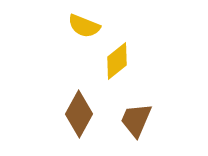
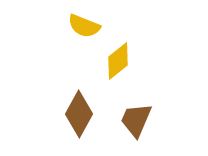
yellow diamond: moved 1 px right
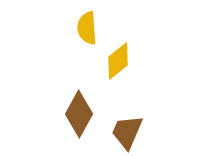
yellow semicircle: moved 3 px right, 2 px down; rotated 64 degrees clockwise
brown trapezoid: moved 9 px left, 12 px down
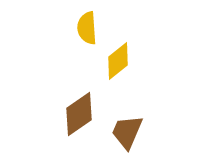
brown diamond: rotated 27 degrees clockwise
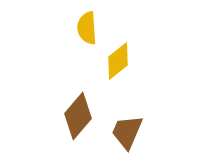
brown diamond: moved 1 px left, 2 px down; rotated 15 degrees counterclockwise
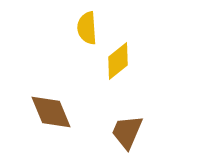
brown diamond: moved 27 px left, 4 px up; rotated 63 degrees counterclockwise
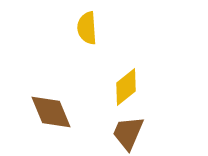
yellow diamond: moved 8 px right, 26 px down
brown trapezoid: moved 1 px right, 1 px down
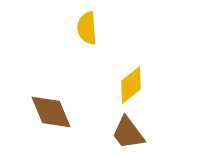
yellow diamond: moved 5 px right, 2 px up
brown trapezoid: rotated 60 degrees counterclockwise
